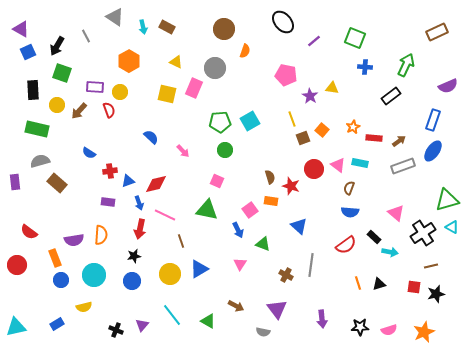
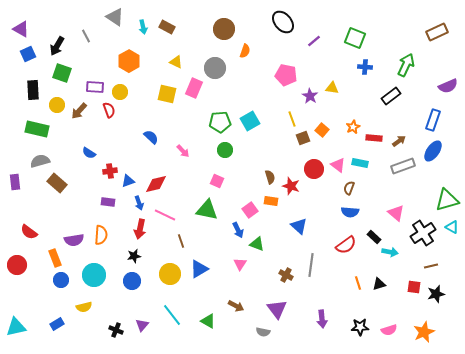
blue square at (28, 52): moved 2 px down
green triangle at (263, 244): moved 6 px left
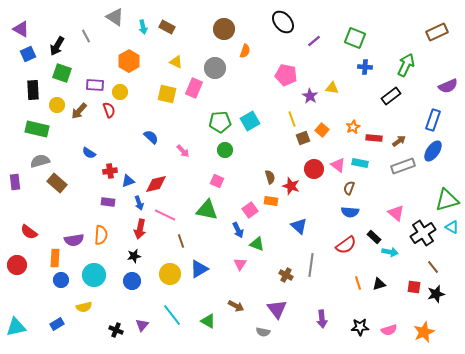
purple rectangle at (95, 87): moved 2 px up
orange rectangle at (55, 258): rotated 24 degrees clockwise
brown line at (431, 266): moved 2 px right, 1 px down; rotated 64 degrees clockwise
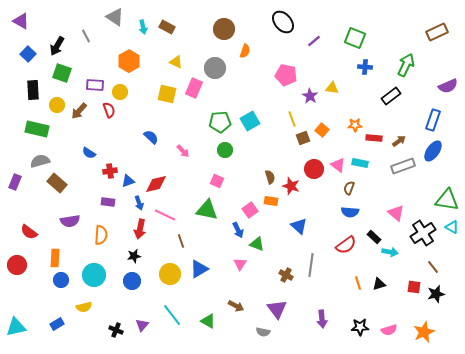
purple triangle at (21, 29): moved 8 px up
blue square at (28, 54): rotated 21 degrees counterclockwise
orange star at (353, 127): moved 2 px right, 2 px up; rotated 24 degrees clockwise
purple rectangle at (15, 182): rotated 28 degrees clockwise
green triangle at (447, 200): rotated 25 degrees clockwise
purple semicircle at (74, 240): moved 4 px left, 19 px up
